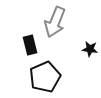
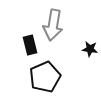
gray arrow: moved 2 px left, 3 px down; rotated 12 degrees counterclockwise
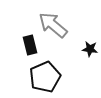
gray arrow: rotated 120 degrees clockwise
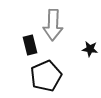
gray arrow: rotated 128 degrees counterclockwise
black pentagon: moved 1 px right, 1 px up
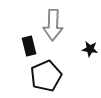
black rectangle: moved 1 px left, 1 px down
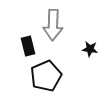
black rectangle: moved 1 px left
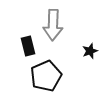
black star: moved 2 px down; rotated 28 degrees counterclockwise
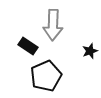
black rectangle: rotated 42 degrees counterclockwise
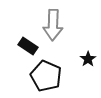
black star: moved 2 px left, 8 px down; rotated 14 degrees counterclockwise
black pentagon: rotated 24 degrees counterclockwise
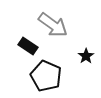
gray arrow: rotated 56 degrees counterclockwise
black star: moved 2 px left, 3 px up
